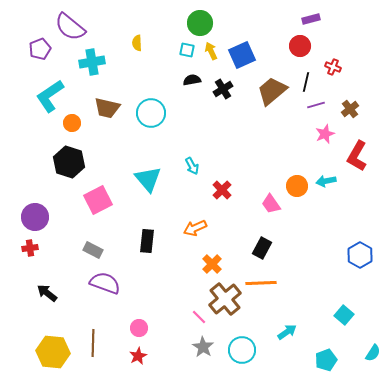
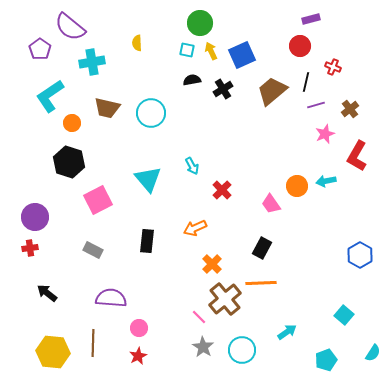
purple pentagon at (40, 49): rotated 15 degrees counterclockwise
purple semicircle at (105, 283): moved 6 px right, 15 px down; rotated 16 degrees counterclockwise
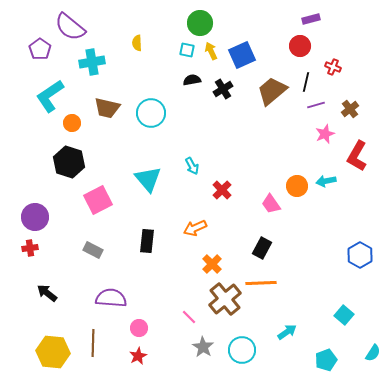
pink line at (199, 317): moved 10 px left
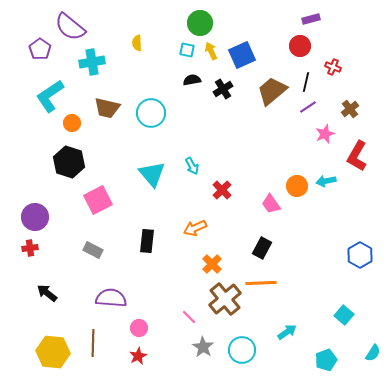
purple line at (316, 105): moved 8 px left, 2 px down; rotated 18 degrees counterclockwise
cyan triangle at (148, 179): moved 4 px right, 5 px up
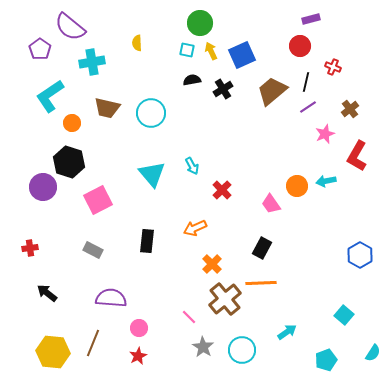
purple circle at (35, 217): moved 8 px right, 30 px up
brown line at (93, 343): rotated 20 degrees clockwise
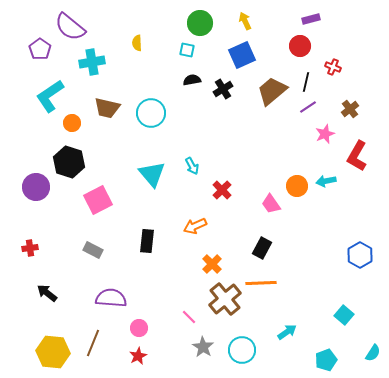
yellow arrow at (211, 51): moved 34 px right, 30 px up
purple circle at (43, 187): moved 7 px left
orange arrow at (195, 228): moved 2 px up
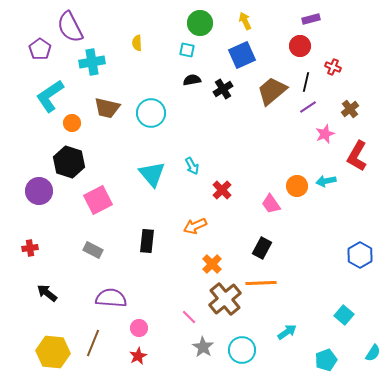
purple semicircle at (70, 27): rotated 24 degrees clockwise
purple circle at (36, 187): moved 3 px right, 4 px down
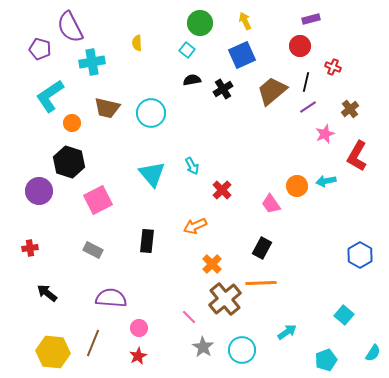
purple pentagon at (40, 49): rotated 20 degrees counterclockwise
cyan square at (187, 50): rotated 28 degrees clockwise
